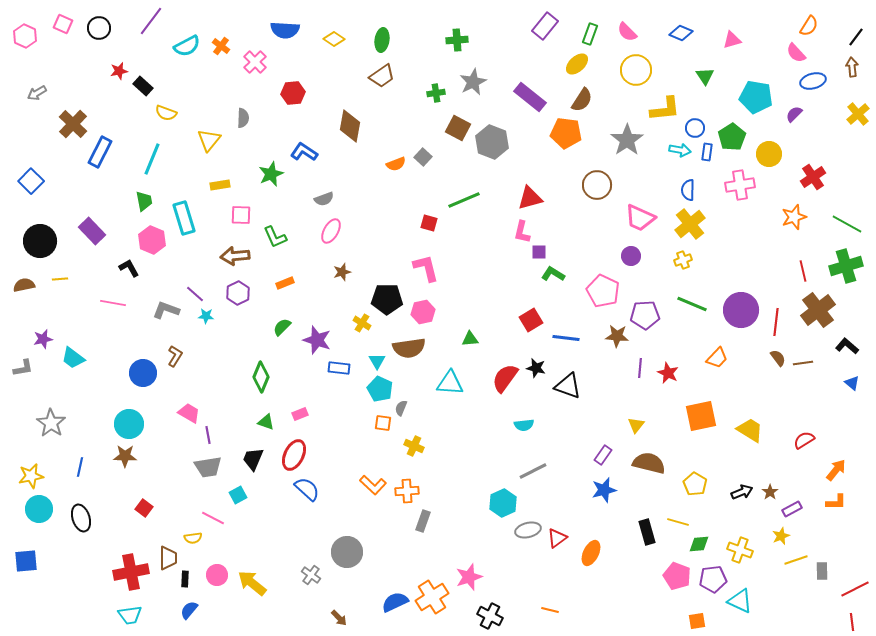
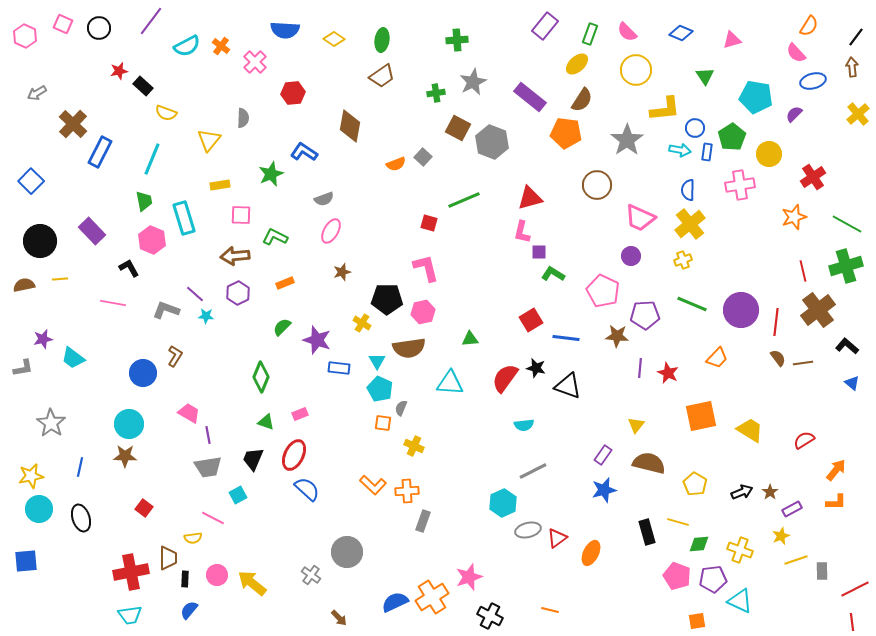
green L-shape at (275, 237): rotated 140 degrees clockwise
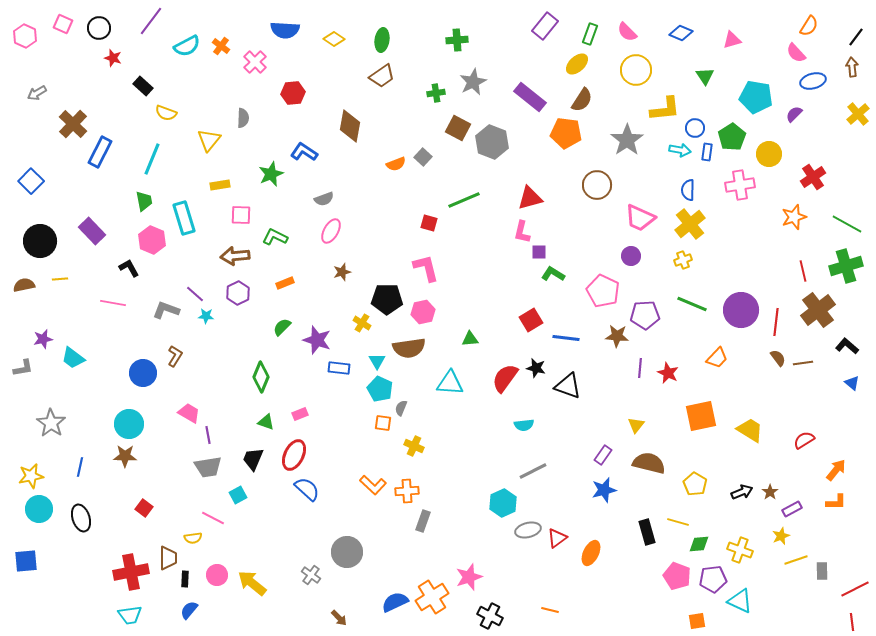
red star at (119, 71): moved 6 px left, 13 px up; rotated 30 degrees clockwise
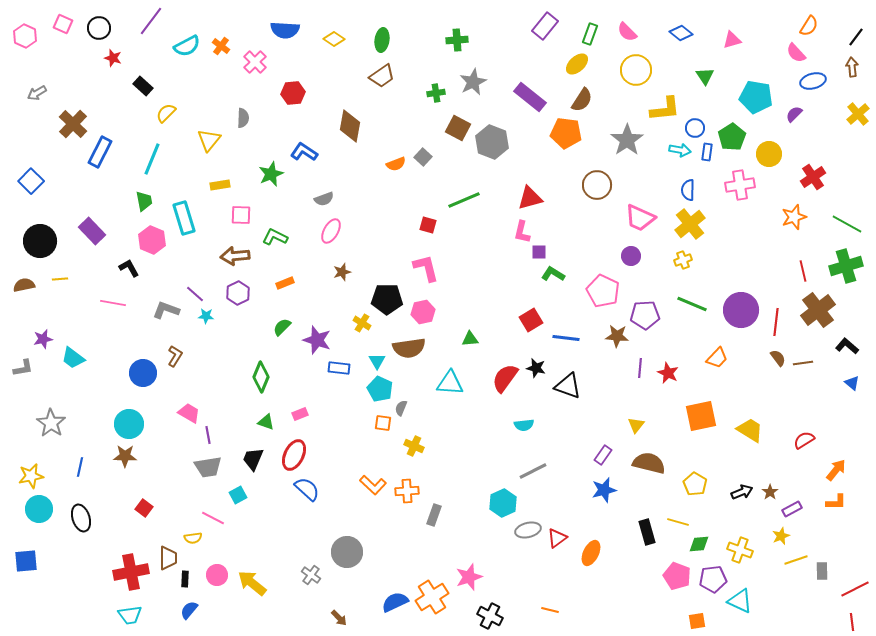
blue diamond at (681, 33): rotated 15 degrees clockwise
yellow semicircle at (166, 113): rotated 115 degrees clockwise
red square at (429, 223): moved 1 px left, 2 px down
gray rectangle at (423, 521): moved 11 px right, 6 px up
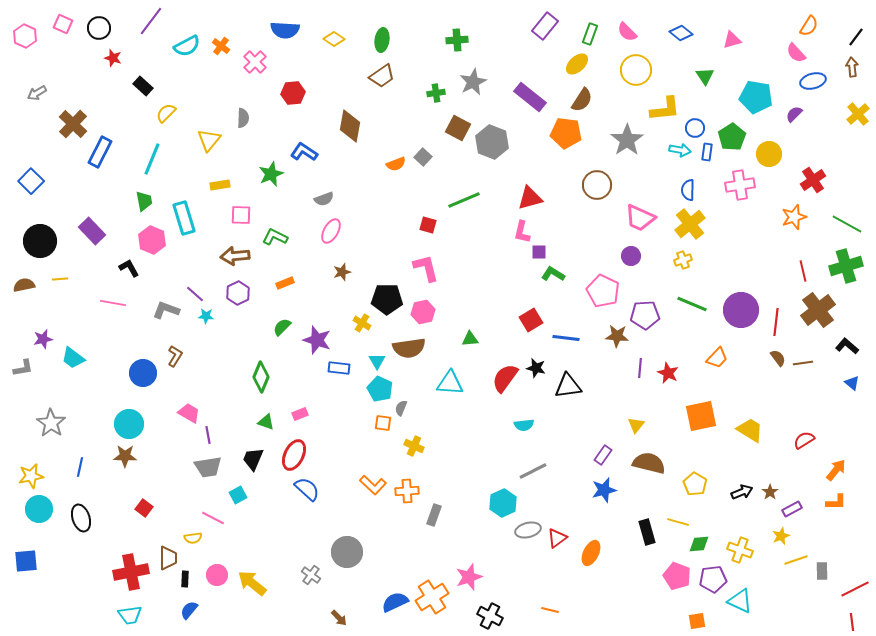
red cross at (813, 177): moved 3 px down
black triangle at (568, 386): rotated 28 degrees counterclockwise
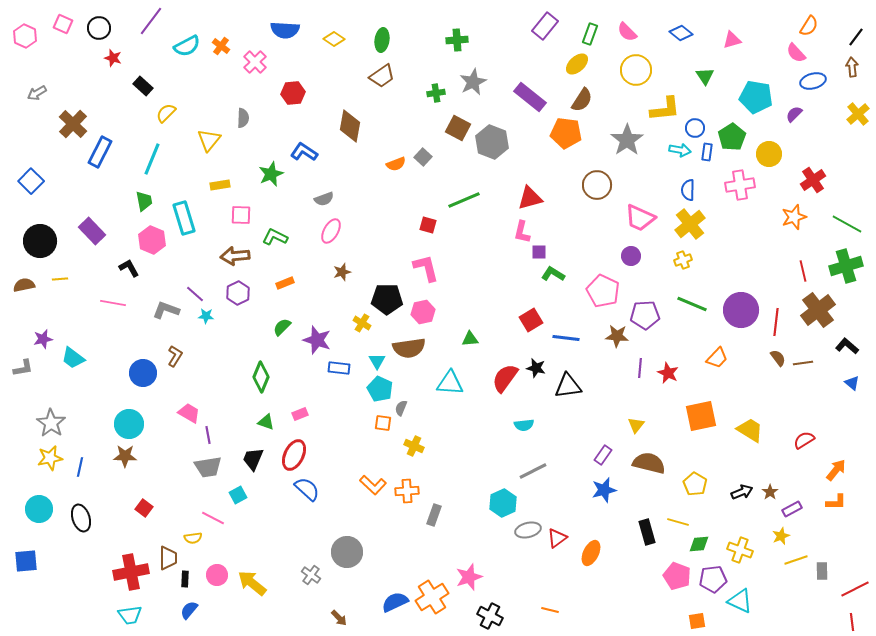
yellow star at (31, 476): moved 19 px right, 18 px up
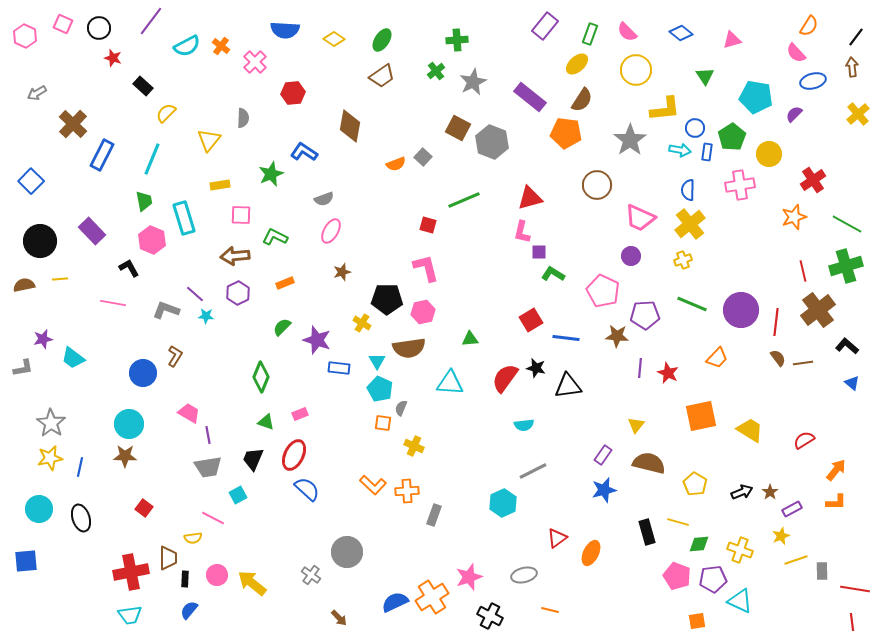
green ellipse at (382, 40): rotated 25 degrees clockwise
green cross at (436, 93): moved 22 px up; rotated 30 degrees counterclockwise
gray star at (627, 140): moved 3 px right
blue rectangle at (100, 152): moved 2 px right, 3 px down
gray ellipse at (528, 530): moved 4 px left, 45 px down
red line at (855, 589): rotated 36 degrees clockwise
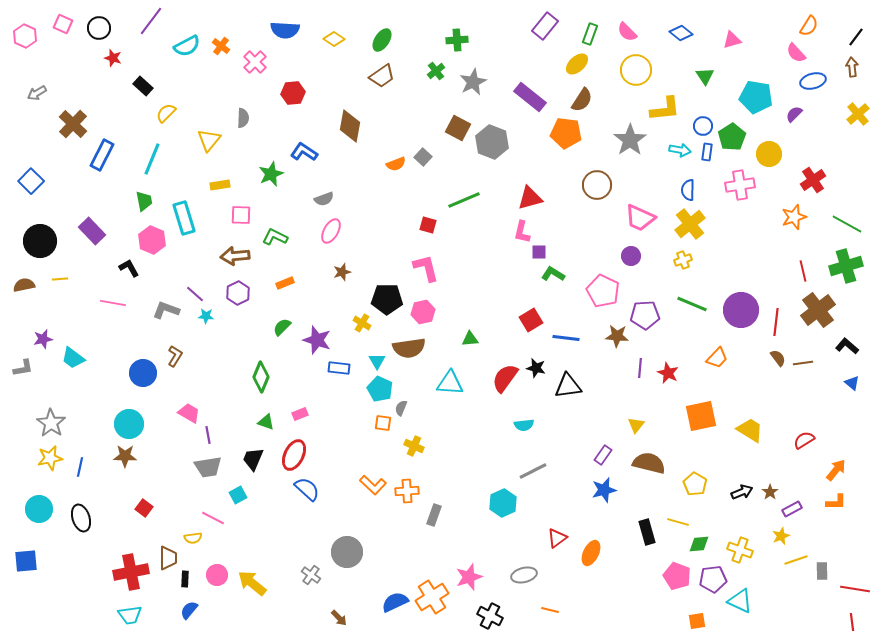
blue circle at (695, 128): moved 8 px right, 2 px up
